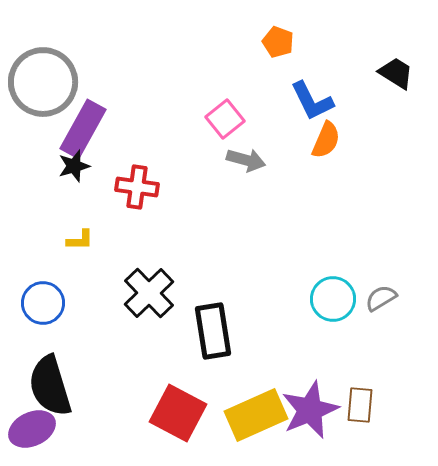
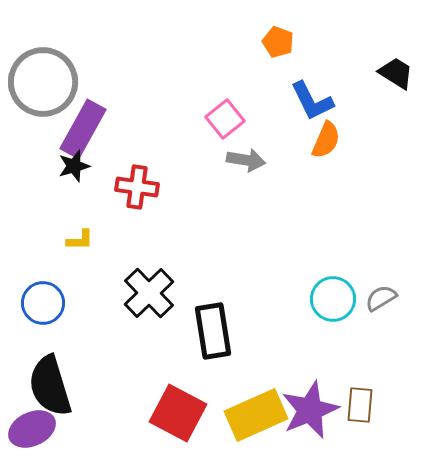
gray arrow: rotated 6 degrees counterclockwise
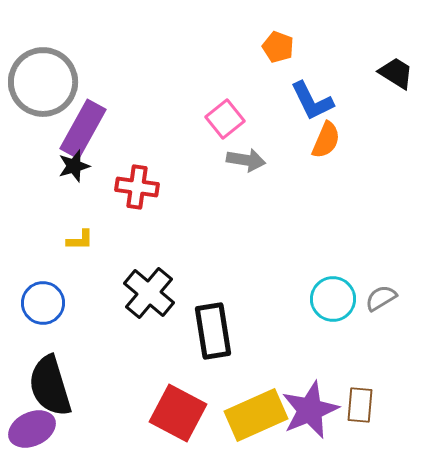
orange pentagon: moved 5 px down
black cross: rotated 6 degrees counterclockwise
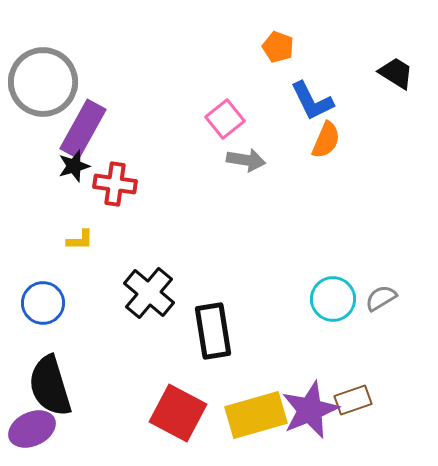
red cross: moved 22 px left, 3 px up
brown rectangle: moved 7 px left, 5 px up; rotated 66 degrees clockwise
yellow rectangle: rotated 8 degrees clockwise
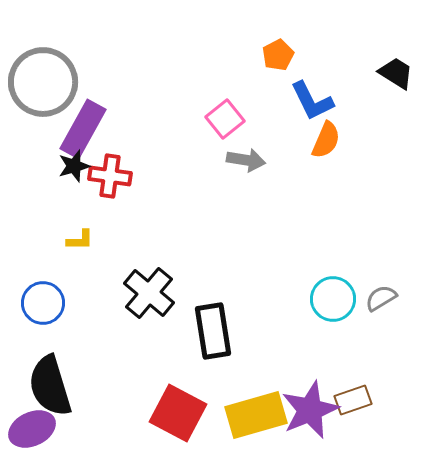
orange pentagon: moved 8 px down; rotated 24 degrees clockwise
red cross: moved 5 px left, 8 px up
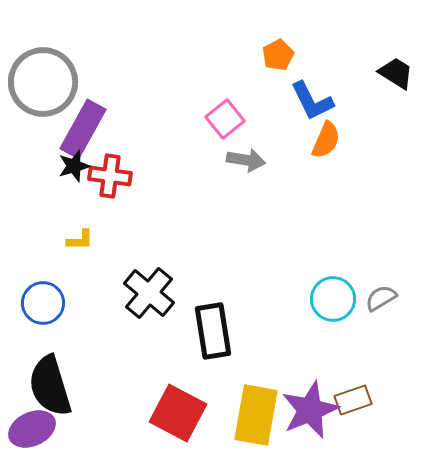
yellow rectangle: rotated 64 degrees counterclockwise
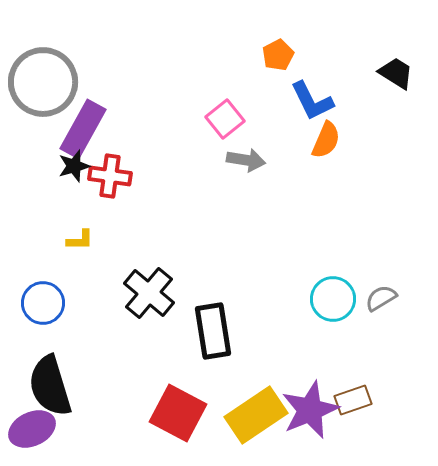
yellow rectangle: rotated 46 degrees clockwise
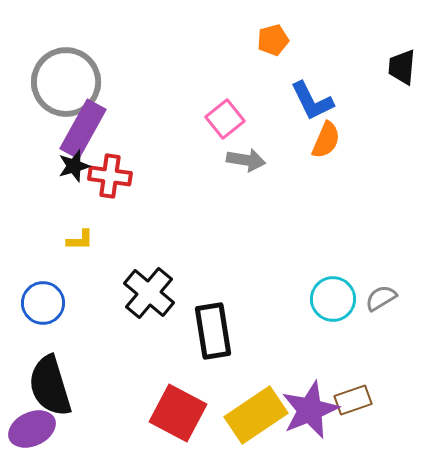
orange pentagon: moved 5 px left, 15 px up; rotated 12 degrees clockwise
black trapezoid: moved 6 px right, 6 px up; rotated 117 degrees counterclockwise
gray circle: moved 23 px right
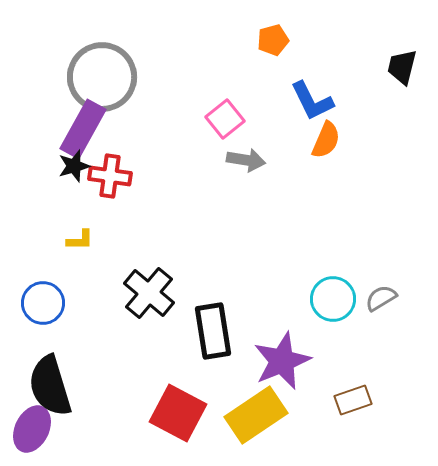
black trapezoid: rotated 9 degrees clockwise
gray circle: moved 36 px right, 5 px up
purple star: moved 28 px left, 49 px up
purple ellipse: rotated 39 degrees counterclockwise
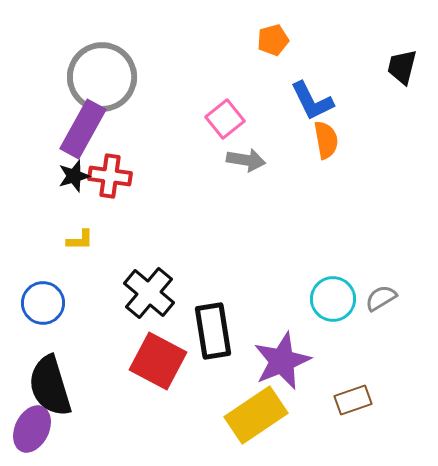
orange semicircle: rotated 33 degrees counterclockwise
black star: moved 10 px down
red square: moved 20 px left, 52 px up
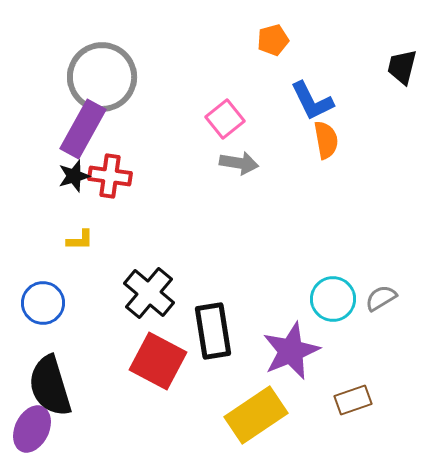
gray arrow: moved 7 px left, 3 px down
purple star: moved 9 px right, 10 px up
